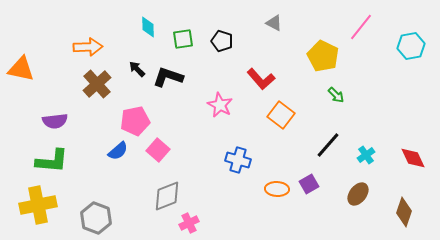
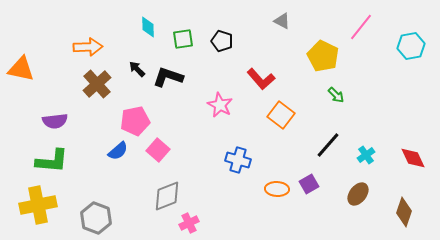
gray triangle: moved 8 px right, 2 px up
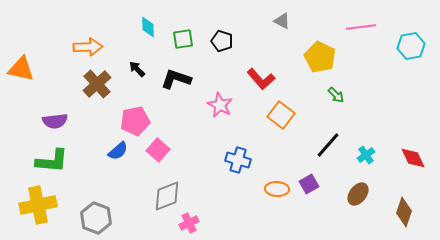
pink line: rotated 44 degrees clockwise
yellow pentagon: moved 3 px left, 1 px down
black L-shape: moved 8 px right, 2 px down
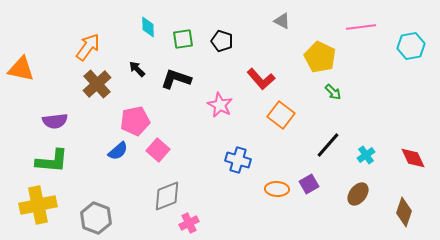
orange arrow: rotated 52 degrees counterclockwise
green arrow: moved 3 px left, 3 px up
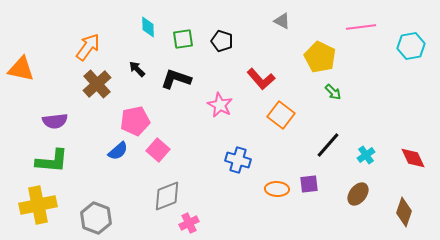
purple square: rotated 24 degrees clockwise
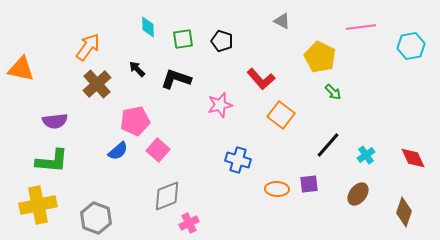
pink star: rotated 30 degrees clockwise
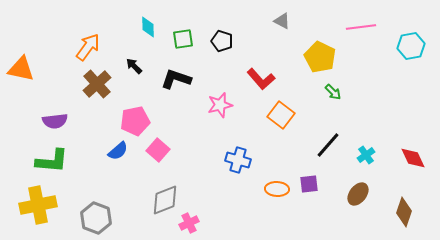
black arrow: moved 3 px left, 3 px up
gray diamond: moved 2 px left, 4 px down
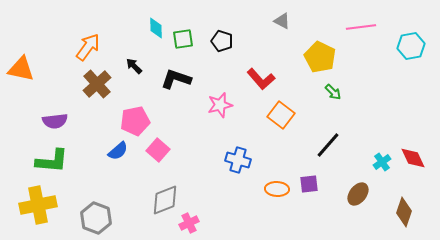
cyan diamond: moved 8 px right, 1 px down
cyan cross: moved 16 px right, 7 px down
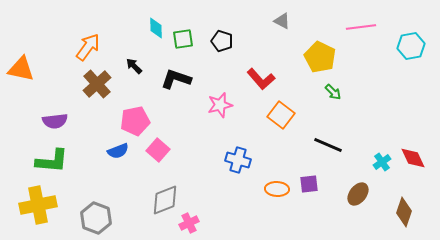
black line: rotated 72 degrees clockwise
blue semicircle: rotated 20 degrees clockwise
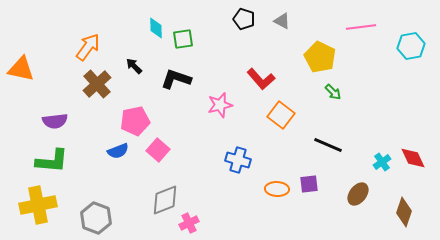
black pentagon: moved 22 px right, 22 px up
